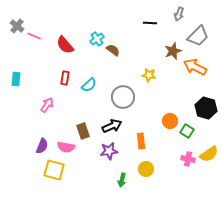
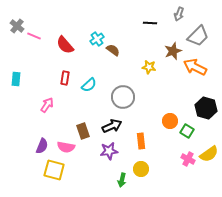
yellow star: moved 8 px up
pink cross: rotated 16 degrees clockwise
yellow circle: moved 5 px left
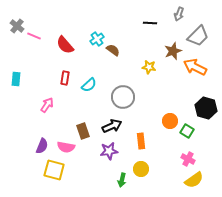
yellow semicircle: moved 15 px left, 26 px down
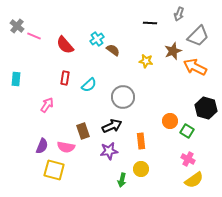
yellow star: moved 3 px left, 6 px up
